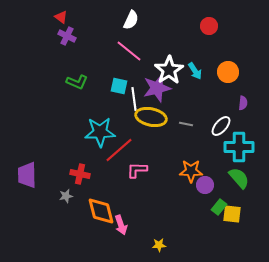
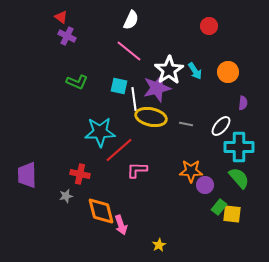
yellow star: rotated 24 degrees counterclockwise
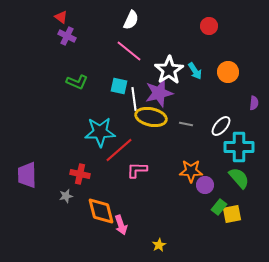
purple star: moved 2 px right, 5 px down
purple semicircle: moved 11 px right
yellow square: rotated 18 degrees counterclockwise
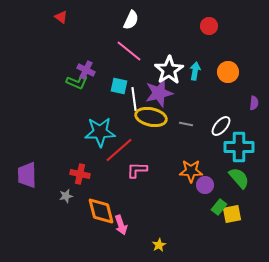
purple cross: moved 19 px right, 34 px down
cyan arrow: rotated 138 degrees counterclockwise
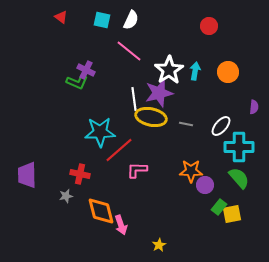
cyan square: moved 17 px left, 66 px up
purple semicircle: moved 4 px down
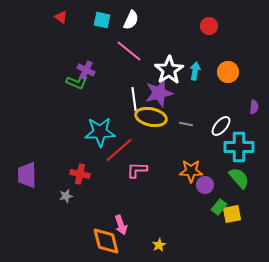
orange diamond: moved 5 px right, 30 px down
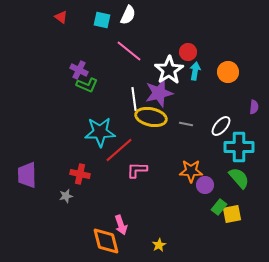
white semicircle: moved 3 px left, 5 px up
red circle: moved 21 px left, 26 px down
purple cross: moved 7 px left
green L-shape: moved 10 px right, 3 px down
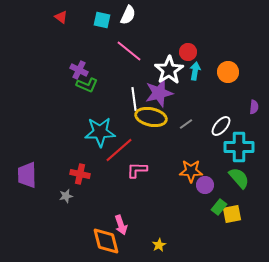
gray line: rotated 48 degrees counterclockwise
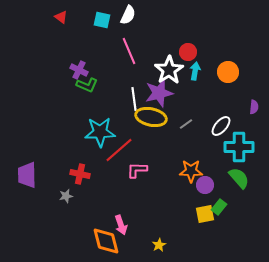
pink line: rotated 28 degrees clockwise
yellow square: moved 27 px left
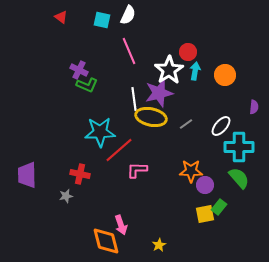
orange circle: moved 3 px left, 3 px down
